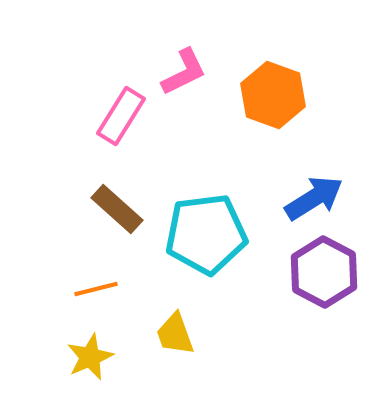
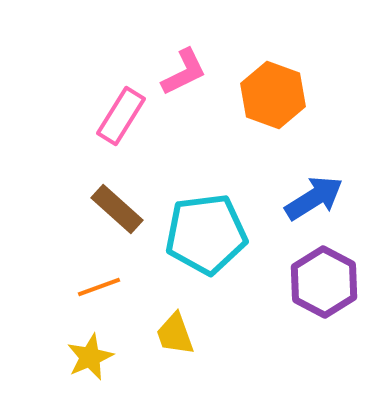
purple hexagon: moved 10 px down
orange line: moved 3 px right, 2 px up; rotated 6 degrees counterclockwise
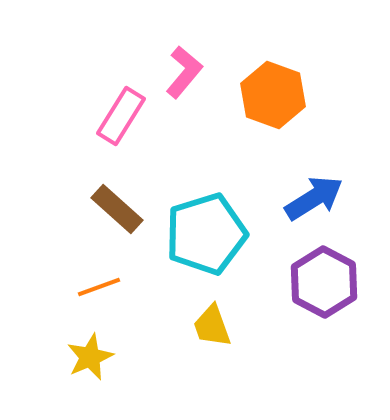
pink L-shape: rotated 24 degrees counterclockwise
cyan pentagon: rotated 10 degrees counterclockwise
yellow trapezoid: moved 37 px right, 8 px up
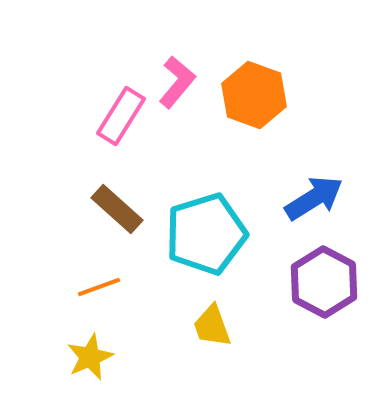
pink L-shape: moved 7 px left, 10 px down
orange hexagon: moved 19 px left
